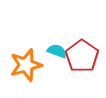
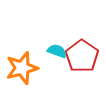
orange star: moved 4 px left, 3 px down
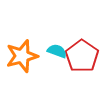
orange star: moved 12 px up
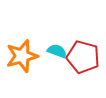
red pentagon: moved 1 px right, 1 px down; rotated 20 degrees counterclockwise
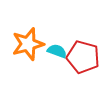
orange star: moved 6 px right, 12 px up
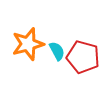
cyan semicircle: rotated 42 degrees clockwise
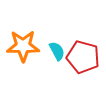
orange star: moved 5 px left, 2 px down; rotated 16 degrees clockwise
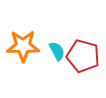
red pentagon: moved 1 px up
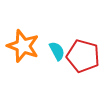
orange star: rotated 20 degrees clockwise
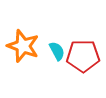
red pentagon: rotated 16 degrees counterclockwise
